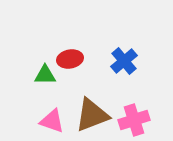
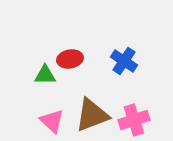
blue cross: rotated 16 degrees counterclockwise
pink triangle: rotated 24 degrees clockwise
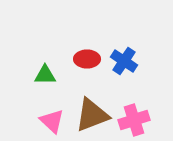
red ellipse: moved 17 px right; rotated 10 degrees clockwise
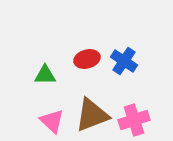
red ellipse: rotated 15 degrees counterclockwise
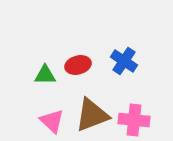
red ellipse: moved 9 px left, 6 px down
pink cross: rotated 24 degrees clockwise
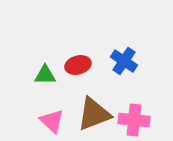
brown triangle: moved 2 px right, 1 px up
